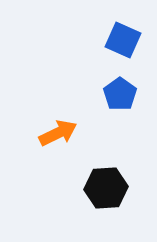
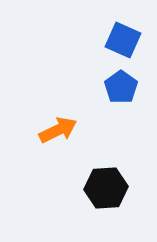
blue pentagon: moved 1 px right, 7 px up
orange arrow: moved 3 px up
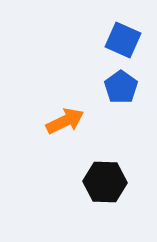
orange arrow: moved 7 px right, 9 px up
black hexagon: moved 1 px left, 6 px up; rotated 6 degrees clockwise
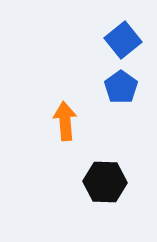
blue square: rotated 27 degrees clockwise
orange arrow: rotated 69 degrees counterclockwise
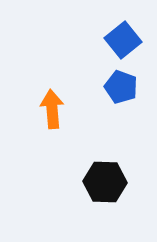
blue pentagon: rotated 16 degrees counterclockwise
orange arrow: moved 13 px left, 12 px up
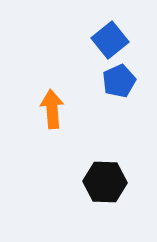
blue square: moved 13 px left
blue pentagon: moved 2 px left, 6 px up; rotated 28 degrees clockwise
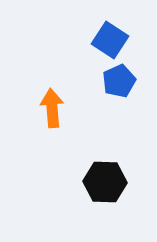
blue square: rotated 18 degrees counterclockwise
orange arrow: moved 1 px up
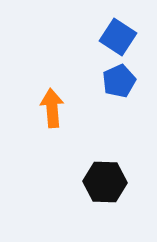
blue square: moved 8 px right, 3 px up
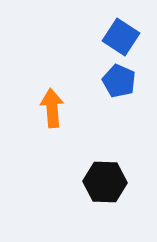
blue square: moved 3 px right
blue pentagon: rotated 24 degrees counterclockwise
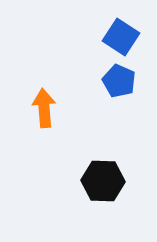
orange arrow: moved 8 px left
black hexagon: moved 2 px left, 1 px up
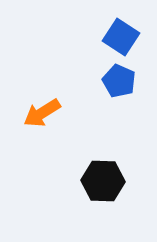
orange arrow: moved 2 px left, 5 px down; rotated 117 degrees counterclockwise
